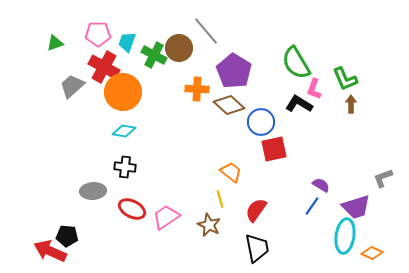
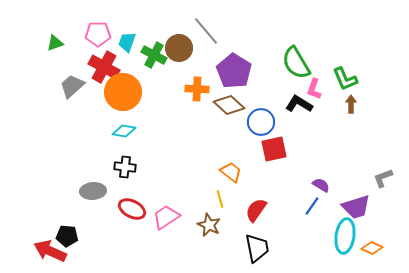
orange diamond: moved 5 px up
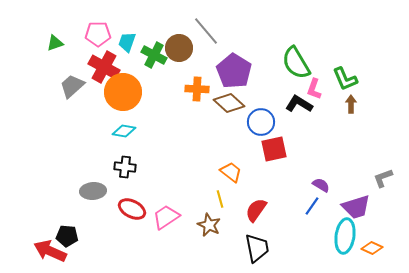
brown diamond: moved 2 px up
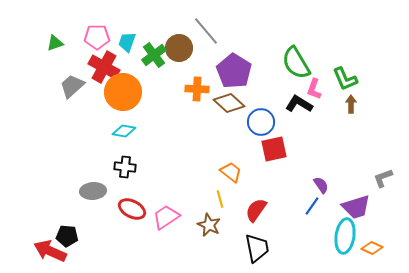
pink pentagon: moved 1 px left, 3 px down
green cross: rotated 25 degrees clockwise
purple semicircle: rotated 24 degrees clockwise
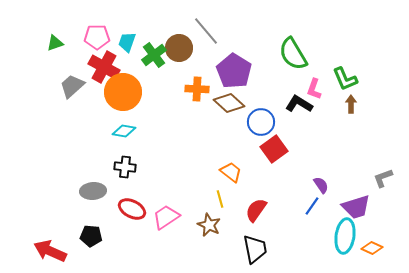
green semicircle: moved 3 px left, 9 px up
red square: rotated 24 degrees counterclockwise
black pentagon: moved 24 px right
black trapezoid: moved 2 px left, 1 px down
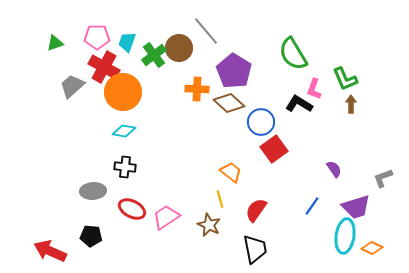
purple semicircle: moved 13 px right, 16 px up
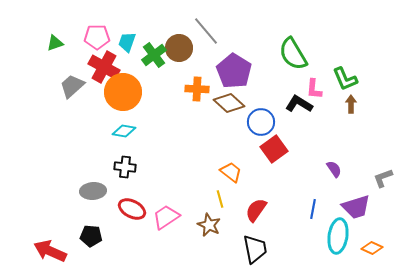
pink L-shape: rotated 15 degrees counterclockwise
blue line: moved 1 px right, 3 px down; rotated 24 degrees counterclockwise
cyan ellipse: moved 7 px left
